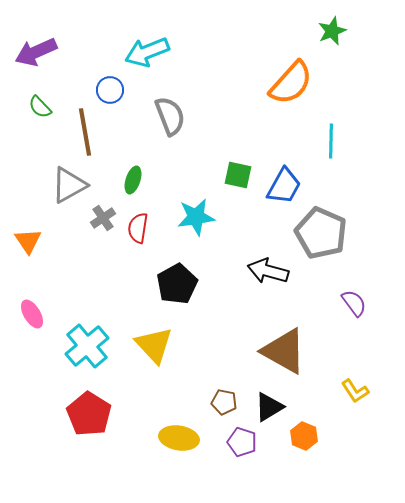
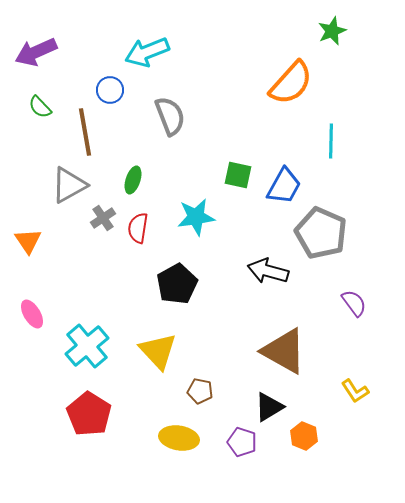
yellow triangle: moved 4 px right, 6 px down
brown pentagon: moved 24 px left, 11 px up
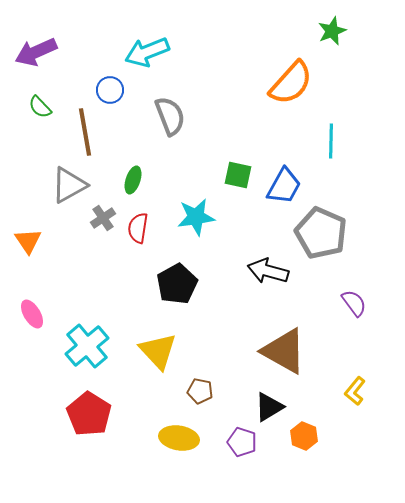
yellow L-shape: rotated 72 degrees clockwise
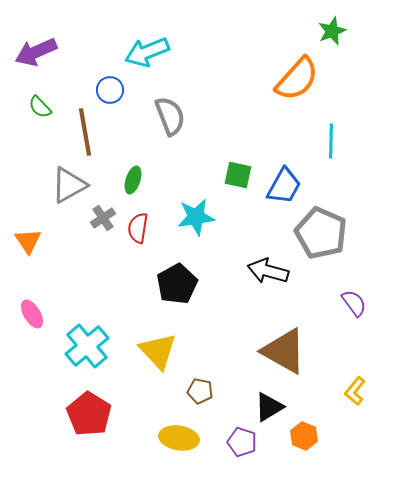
orange semicircle: moved 6 px right, 4 px up
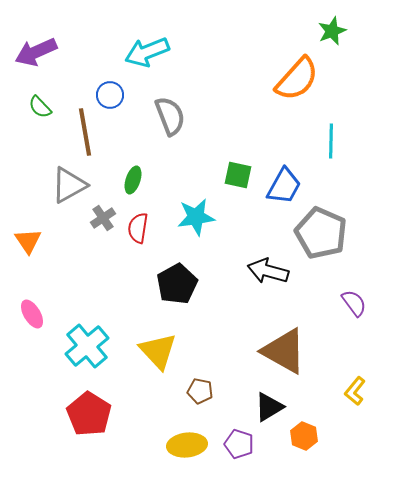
blue circle: moved 5 px down
yellow ellipse: moved 8 px right, 7 px down; rotated 15 degrees counterclockwise
purple pentagon: moved 3 px left, 2 px down
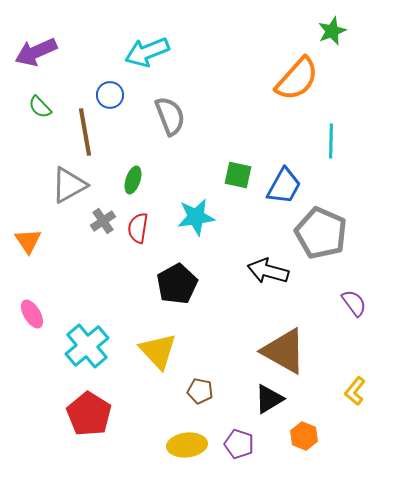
gray cross: moved 3 px down
black triangle: moved 8 px up
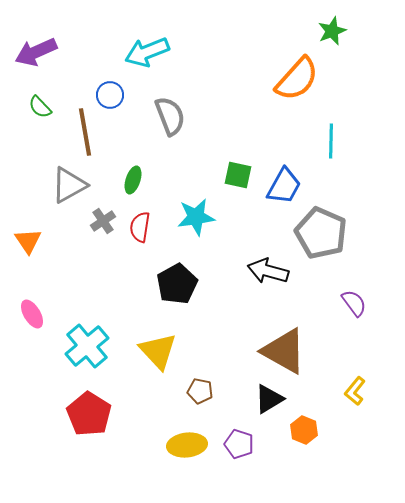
red semicircle: moved 2 px right, 1 px up
orange hexagon: moved 6 px up
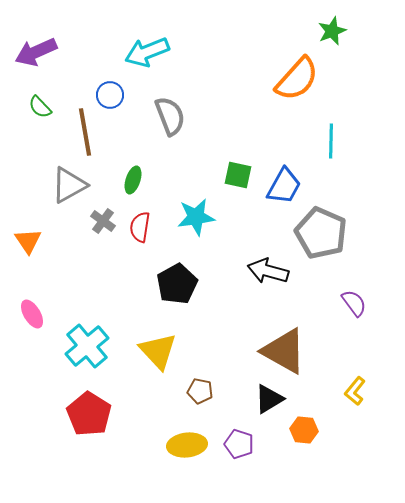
gray cross: rotated 20 degrees counterclockwise
orange hexagon: rotated 16 degrees counterclockwise
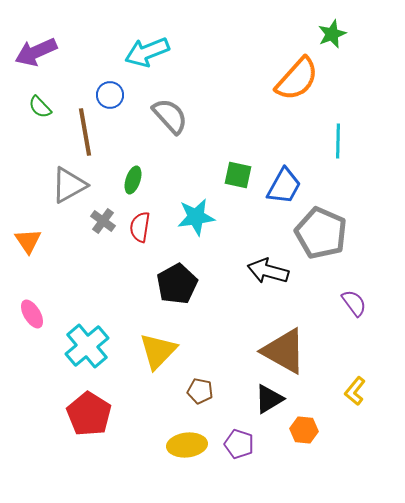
green star: moved 3 px down
gray semicircle: rotated 21 degrees counterclockwise
cyan line: moved 7 px right
yellow triangle: rotated 27 degrees clockwise
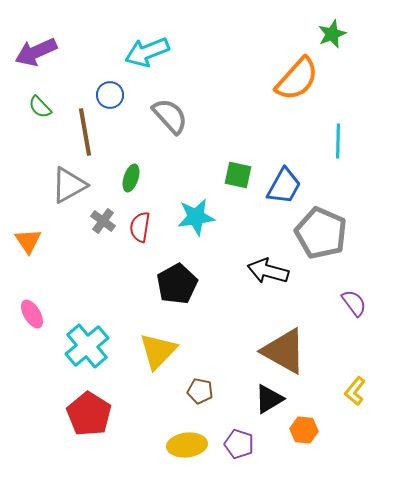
green ellipse: moved 2 px left, 2 px up
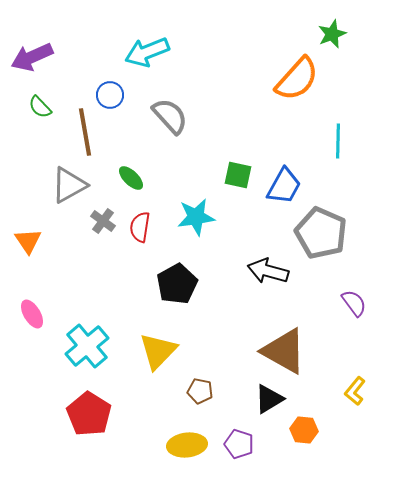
purple arrow: moved 4 px left, 5 px down
green ellipse: rotated 64 degrees counterclockwise
